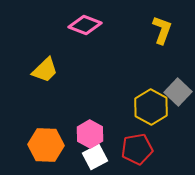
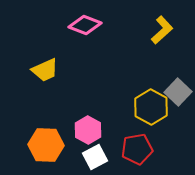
yellow L-shape: rotated 28 degrees clockwise
yellow trapezoid: rotated 20 degrees clockwise
pink hexagon: moved 2 px left, 4 px up
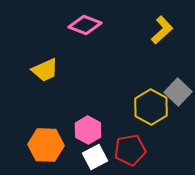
red pentagon: moved 7 px left, 1 px down
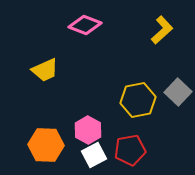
yellow hexagon: moved 13 px left, 7 px up; rotated 20 degrees clockwise
white square: moved 1 px left, 2 px up
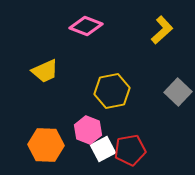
pink diamond: moved 1 px right, 1 px down
yellow trapezoid: moved 1 px down
yellow hexagon: moved 26 px left, 9 px up
pink hexagon: rotated 8 degrees counterclockwise
white square: moved 9 px right, 6 px up
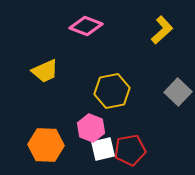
pink hexagon: moved 3 px right, 2 px up
white square: rotated 15 degrees clockwise
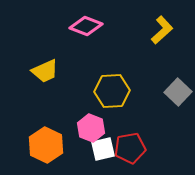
yellow hexagon: rotated 8 degrees clockwise
orange hexagon: rotated 24 degrees clockwise
red pentagon: moved 2 px up
